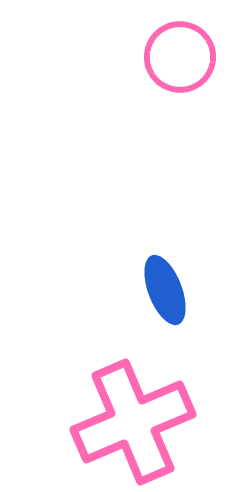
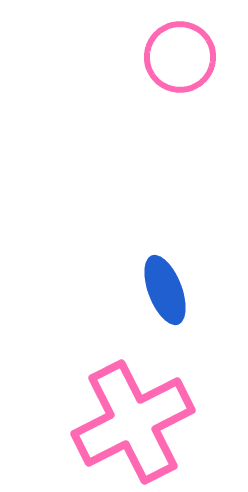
pink cross: rotated 4 degrees counterclockwise
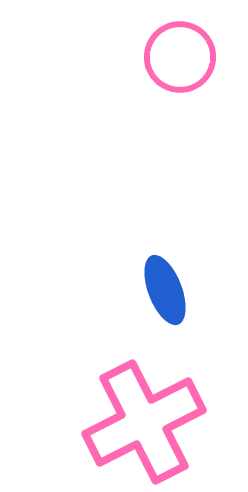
pink cross: moved 11 px right
